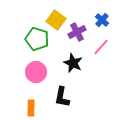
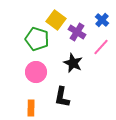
purple cross: rotated 30 degrees counterclockwise
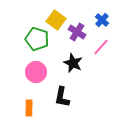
orange rectangle: moved 2 px left
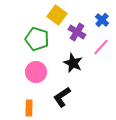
yellow square: moved 1 px right, 5 px up
black L-shape: rotated 45 degrees clockwise
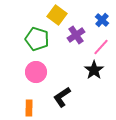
purple cross: moved 1 px left, 3 px down; rotated 24 degrees clockwise
black star: moved 21 px right, 7 px down; rotated 12 degrees clockwise
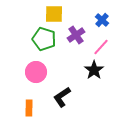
yellow square: moved 3 px left, 1 px up; rotated 36 degrees counterclockwise
green pentagon: moved 7 px right
